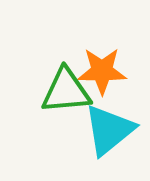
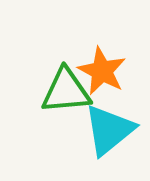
orange star: rotated 27 degrees clockwise
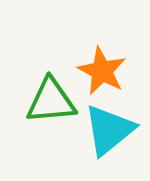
green triangle: moved 15 px left, 10 px down
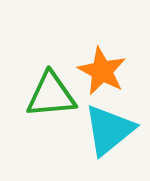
green triangle: moved 6 px up
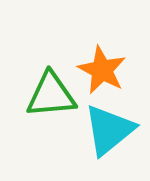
orange star: moved 1 px up
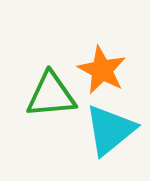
cyan triangle: moved 1 px right
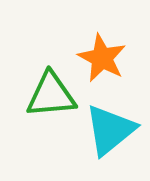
orange star: moved 12 px up
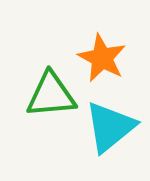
cyan triangle: moved 3 px up
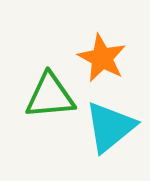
green triangle: moved 1 px left, 1 px down
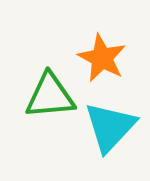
cyan triangle: rotated 8 degrees counterclockwise
